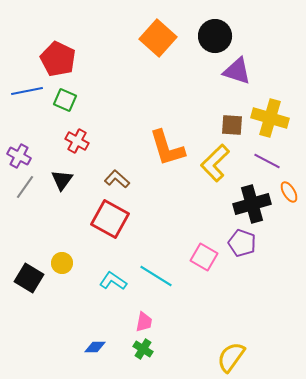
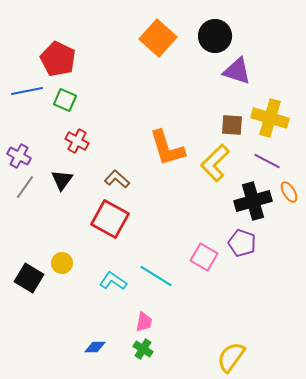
black cross: moved 1 px right, 3 px up
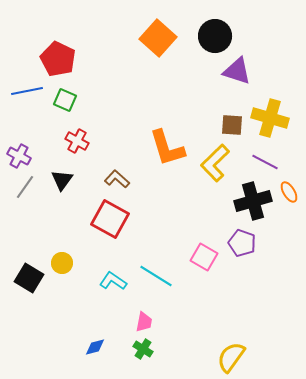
purple line: moved 2 px left, 1 px down
blue diamond: rotated 15 degrees counterclockwise
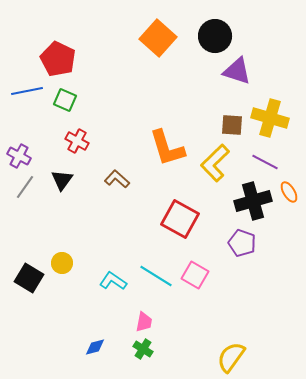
red square: moved 70 px right
pink square: moved 9 px left, 18 px down
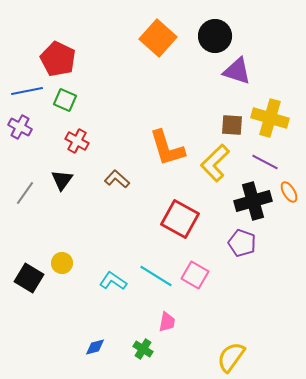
purple cross: moved 1 px right, 29 px up
gray line: moved 6 px down
pink trapezoid: moved 23 px right
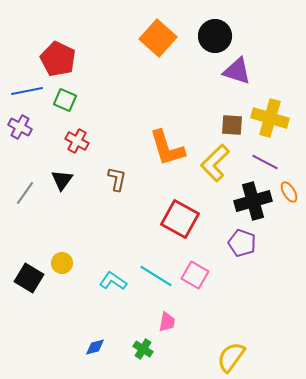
brown L-shape: rotated 60 degrees clockwise
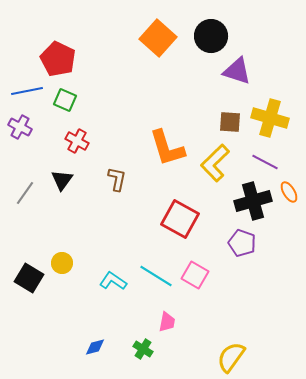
black circle: moved 4 px left
brown square: moved 2 px left, 3 px up
